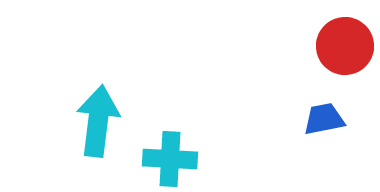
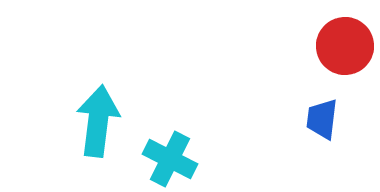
blue trapezoid: moved 2 px left; rotated 72 degrees counterclockwise
cyan cross: rotated 24 degrees clockwise
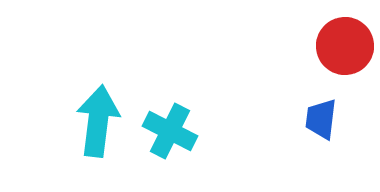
blue trapezoid: moved 1 px left
cyan cross: moved 28 px up
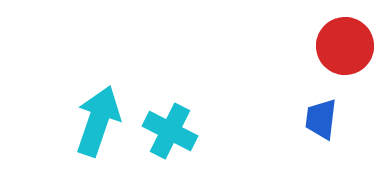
cyan arrow: rotated 12 degrees clockwise
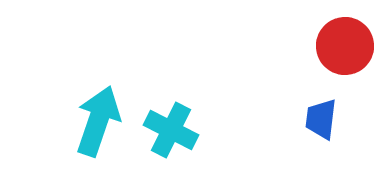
cyan cross: moved 1 px right, 1 px up
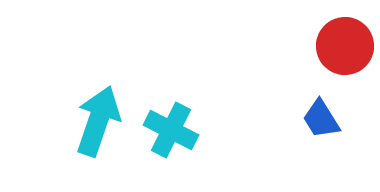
blue trapezoid: rotated 39 degrees counterclockwise
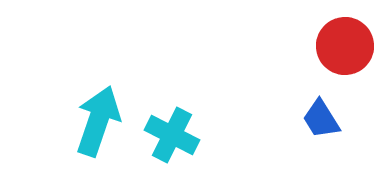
cyan cross: moved 1 px right, 5 px down
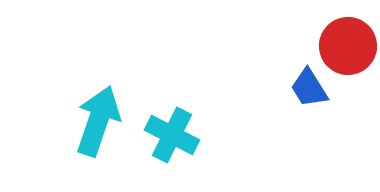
red circle: moved 3 px right
blue trapezoid: moved 12 px left, 31 px up
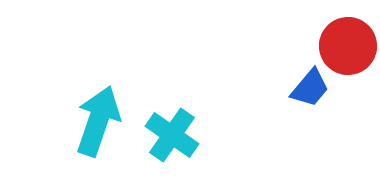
blue trapezoid: moved 1 px right; rotated 108 degrees counterclockwise
cyan cross: rotated 8 degrees clockwise
